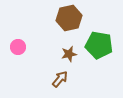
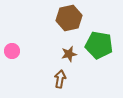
pink circle: moved 6 px left, 4 px down
brown arrow: rotated 30 degrees counterclockwise
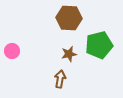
brown hexagon: rotated 15 degrees clockwise
green pentagon: rotated 24 degrees counterclockwise
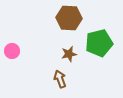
green pentagon: moved 2 px up
brown arrow: rotated 30 degrees counterclockwise
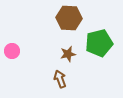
brown star: moved 1 px left
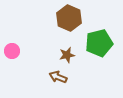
brown hexagon: rotated 20 degrees clockwise
brown star: moved 1 px left, 1 px down
brown arrow: moved 2 px left, 2 px up; rotated 48 degrees counterclockwise
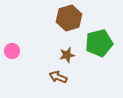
brown hexagon: rotated 20 degrees clockwise
